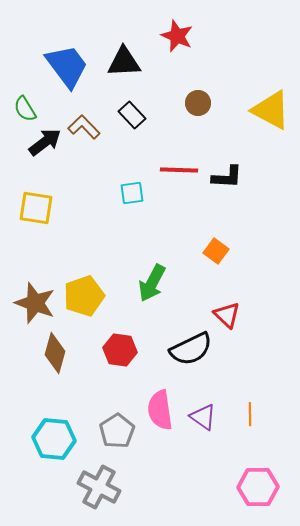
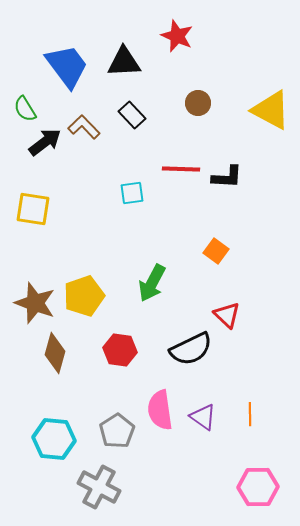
red line: moved 2 px right, 1 px up
yellow square: moved 3 px left, 1 px down
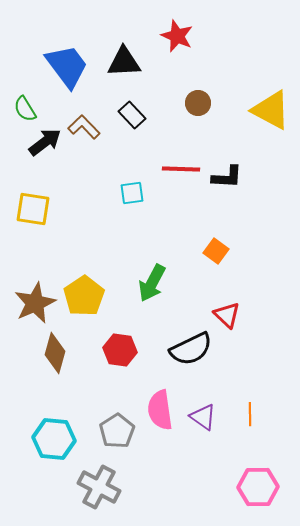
yellow pentagon: rotated 15 degrees counterclockwise
brown star: rotated 27 degrees clockwise
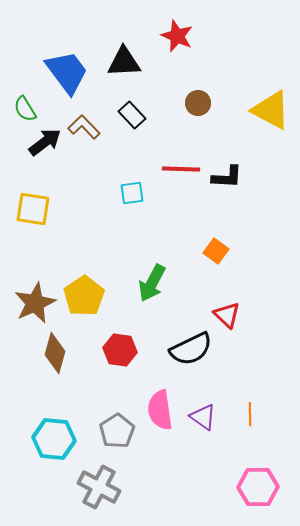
blue trapezoid: moved 6 px down
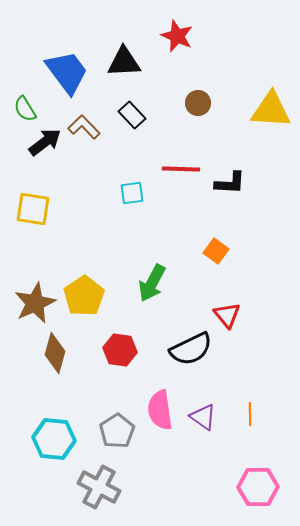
yellow triangle: rotated 24 degrees counterclockwise
black L-shape: moved 3 px right, 6 px down
red triangle: rotated 8 degrees clockwise
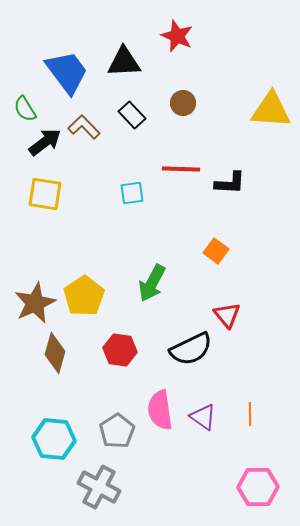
brown circle: moved 15 px left
yellow square: moved 12 px right, 15 px up
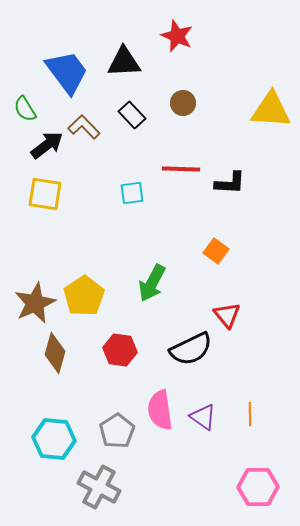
black arrow: moved 2 px right, 3 px down
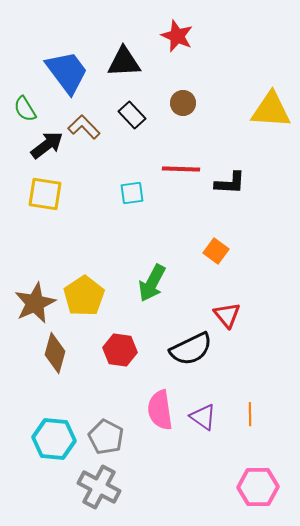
gray pentagon: moved 11 px left, 6 px down; rotated 12 degrees counterclockwise
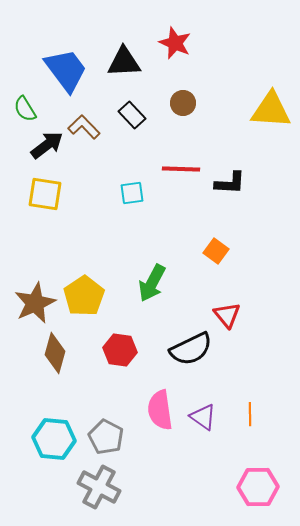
red star: moved 2 px left, 7 px down
blue trapezoid: moved 1 px left, 2 px up
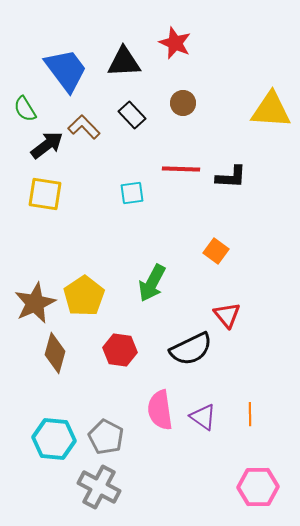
black L-shape: moved 1 px right, 6 px up
